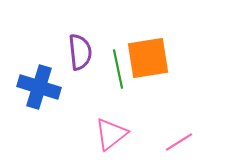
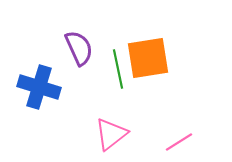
purple semicircle: moved 1 px left, 4 px up; rotated 18 degrees counterclockwise
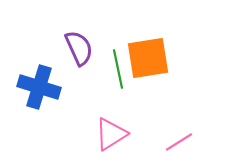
pink triangle: rotated 6 degrees clockwise
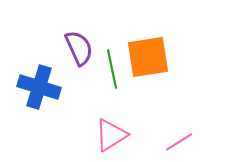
orange square: moved 1 px up
green line: moved 6 px left
pink triangle: moved 1 px down
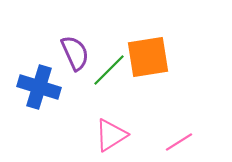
purple semicircle: moved 4 px left, 5 px down
green line: moved 3 px left, 1 px down; rotated 57 degrees clockwise
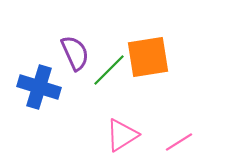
pink triangle: moved 11 px right
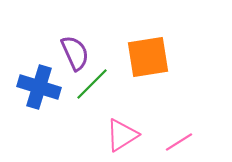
green line: moved 17 px left, 14 px down
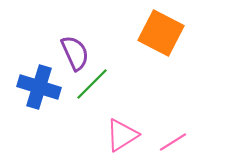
orange square: moved 13 px right, 24 px up; rotated 36 degrees clockwise
pink line: moved 6 px left
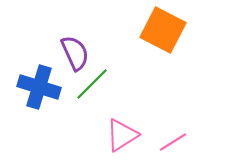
orange square: moved 2 px right, 3 px up
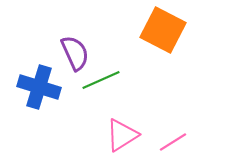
green line: moved 9 px right, 4 px up; rotated 21 degrees clockwise
